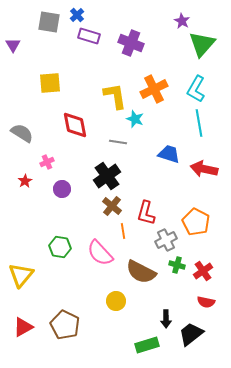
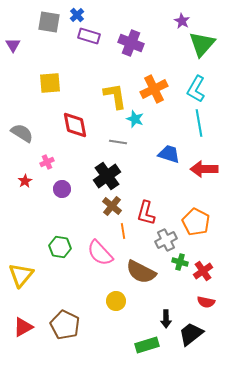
red arrow: rotated 12 degrees counterclockwise
green cross: moved 3 px right, 3 px up
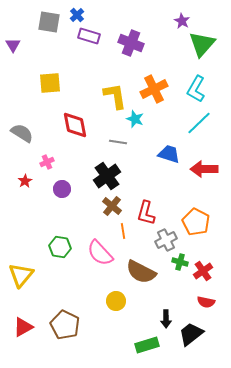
cyan line: rotated 56 degrees clockwise
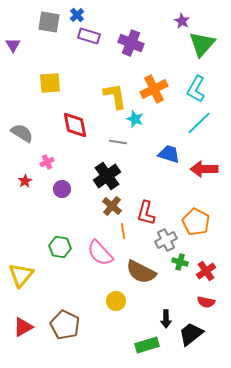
red cross: moved 3 px right
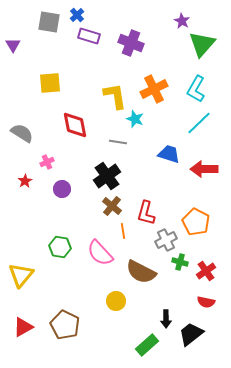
green rectangle: rotated 25 degrees counterclockwise
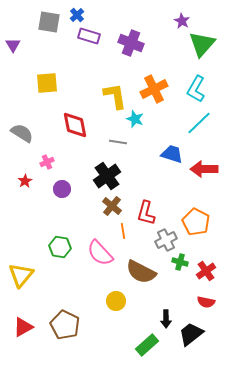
yellow square: moved 3 px left
blue trapezoid: moved 3 px right
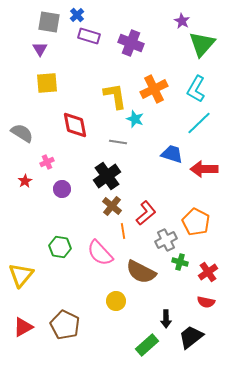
purple triangle: moved 27 px right, 4 px down
red L-shape: rotated 145 degrees counterclockwise
red cross: moved 2 px right, 1 px down
black trapezoid: moved 3 px down
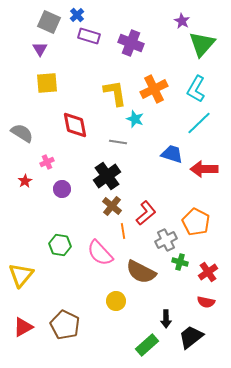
gray square: rotated 15 degrees clockwise
yellow L-shape: moved 3 px up
green hexagon: moved 2 px up
